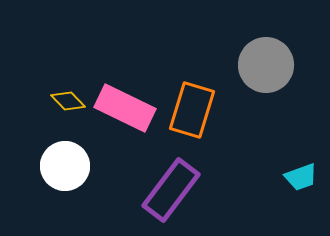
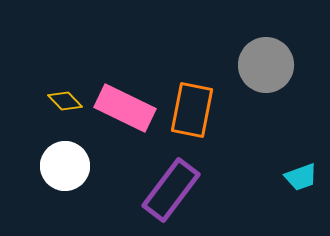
yellow diamond: moved 3 px left
orange rectangle: rotated 6 degrees counterclockwise
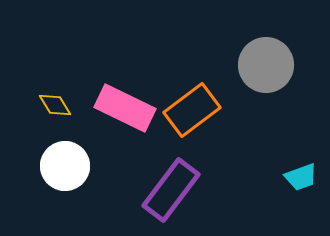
yellow diamond: moved 10 px left, 4 px down; rotated 12 degrees clockwise
orange rectangle: rotated 42 degrees clockwise
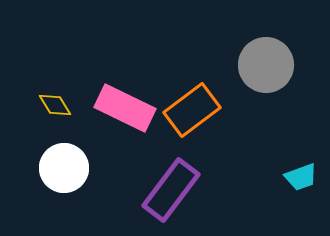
white circle: moved 1 px left, 2 px down
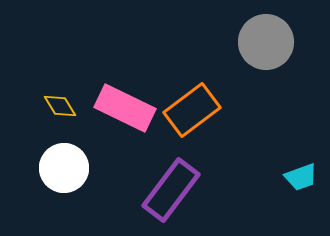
gray circle: moved 23 px up
yellow diamond: moved 5 px right, 1 px down
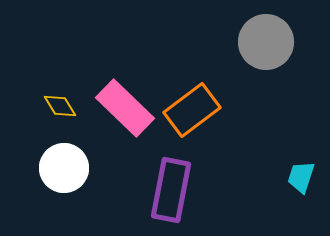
pink rectangle: rotated 18 degrees clockwise
cyan trapezoid: rotated 128 degrees clockwise
purple rectangle: rotated 26 degrees counterclockwise
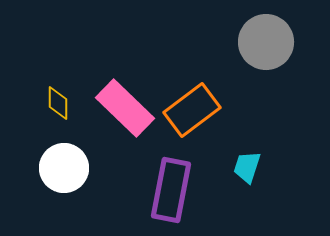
yellow diamond: moved 2 px left, 3 px up; rotated 32 degrees clockwise
cyan trapezoid: moved 54 px left, 10 px up
